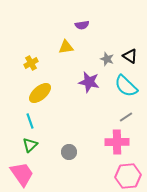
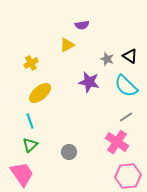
yellow triangle: moved 1 px right, 2 px up; rotated 21 degrees counterclockwise
pink cross: rotated 35 degrees clockwise
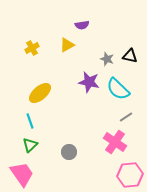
black triangle: rotated 21 degrees counterclockwise
yellow cross: moved 1 px right, 15 px up
cyan semicircle: moved 8 px left, 3 px down
pink cross: moved 2 px left
pink hexagon: moved 2 px right, 1 px up
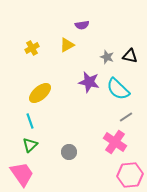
gray star: moved 2 px up
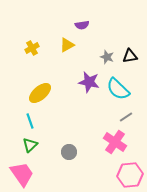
black triangle: rotated 21 degrees counterclockwise
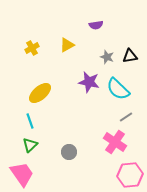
purple semicircle: moved 14 px right
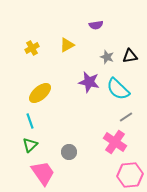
pink trapezoid: moved 21 px right, 1 px up
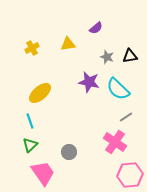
purple semicircle: moved 3 px down; rotated 32 degrees counterclockwise
yellow triangle: moved 1 px right, 1 px up; rotated 21 degrees clockwise
